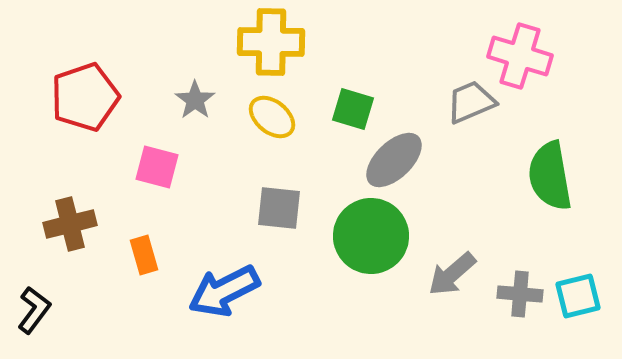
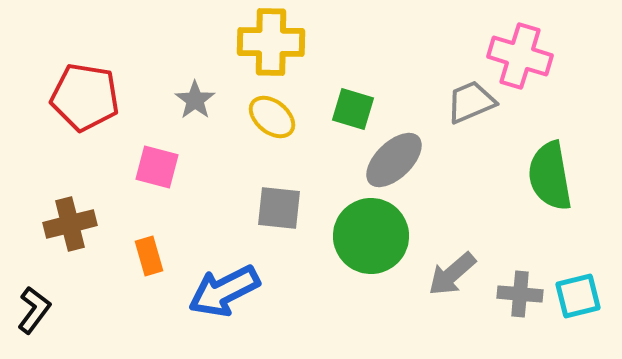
red pentagon: rotated 28 degrees clockwise
orange rectangle: moved 5 px right, 1 px down
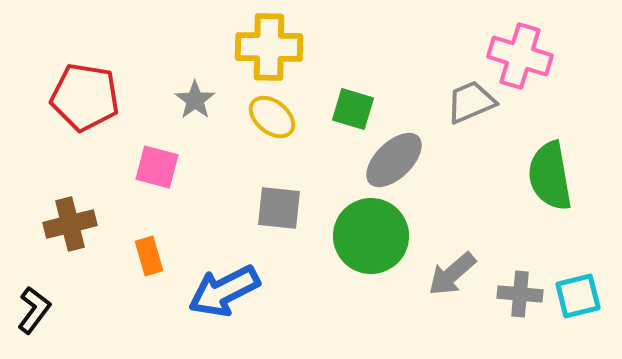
yellow cross: moved 2 px left, 5 px down
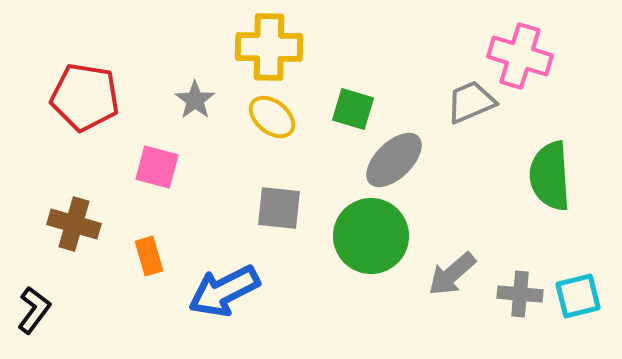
green semicircle: rotated 6 degrees clockwise
brown cross: moved 4 px right; rotated 30 degrees clockwise
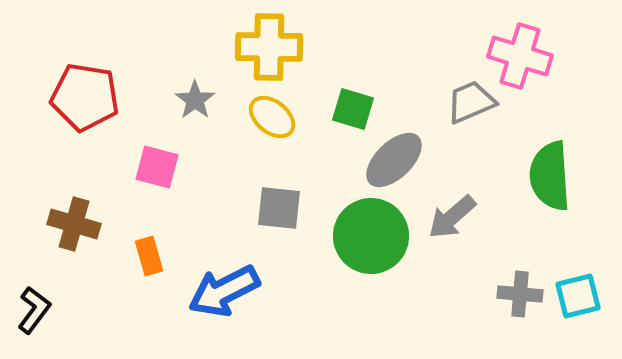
gray arrow: moved 57 px up
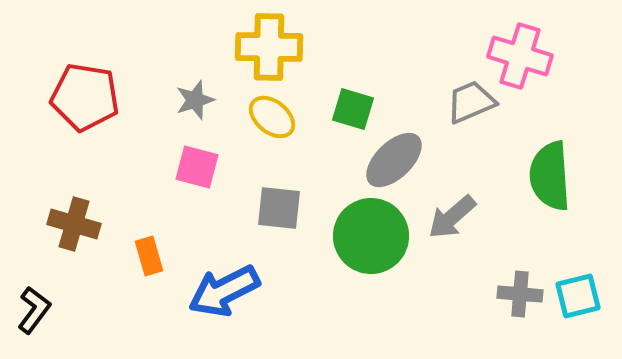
gray star: rotated 18 degrees clockwise
pink square: moved 40 px right
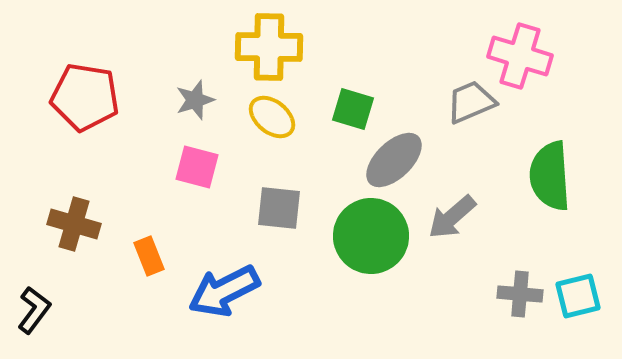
orange rectangle: rotated 6 degrees counterclockwise
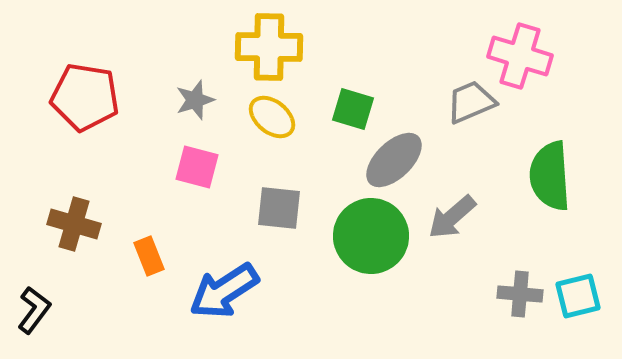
blue arrow: rotated 6 degrees counterclockwise
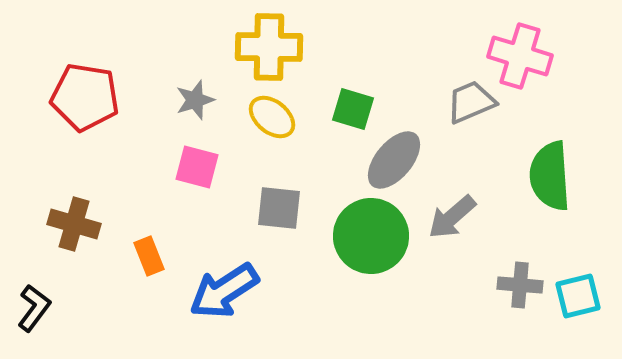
gray ellipse: rotated 6 degrees counterclockwise
gray cross: moved 9 px up
black L-shape: moved 2 px up
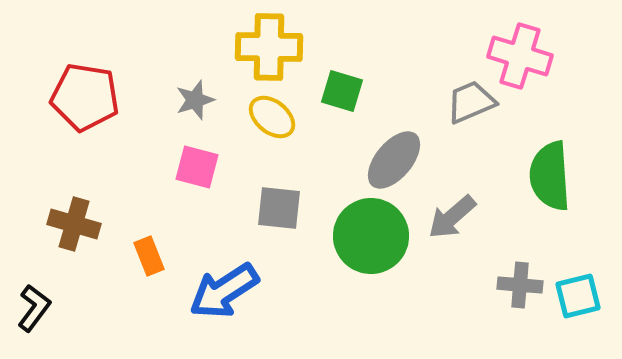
green square: moved 11 px left, 18 px up
